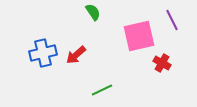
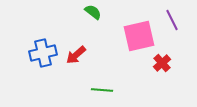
green semicircle: rotated 18 degrees counterclockwise
red cross: rotated 18 degrees clockwise
green line: rotated 30 degrees clockwise
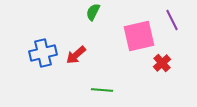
green semicircle: rotated 102 degrees counterclockwise
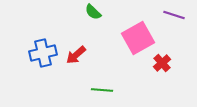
green semicircle: rotated 72 degrees counterclockwise
purple line: moved 2 px right, 5 px up; rotated 45 degrees counterclockwise
pink square: moved 1 px left, 2 px down; rotated 16 degrees counterclockwise
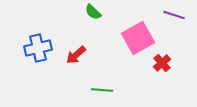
blue cross: moved 5 px left, 5 px up
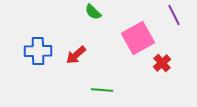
purple line: rotated 45 degrees clockwise
blue cross: moved 3 px down; rotated 12 degrees clockwise
